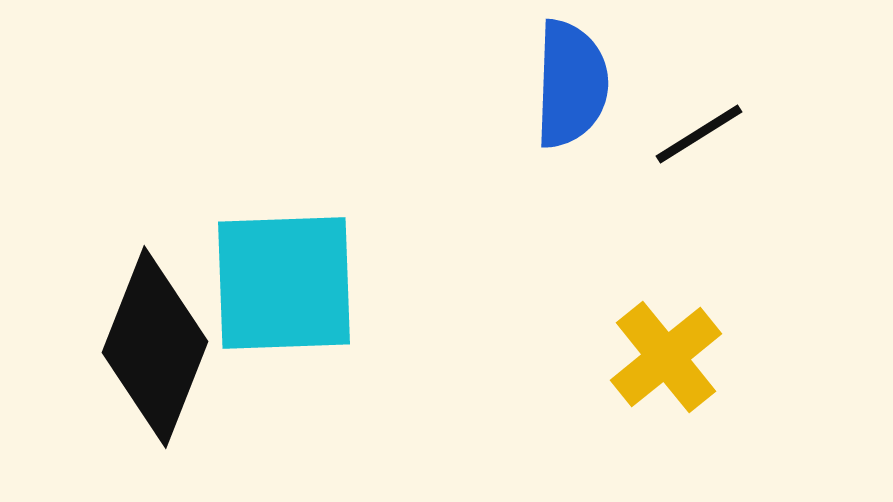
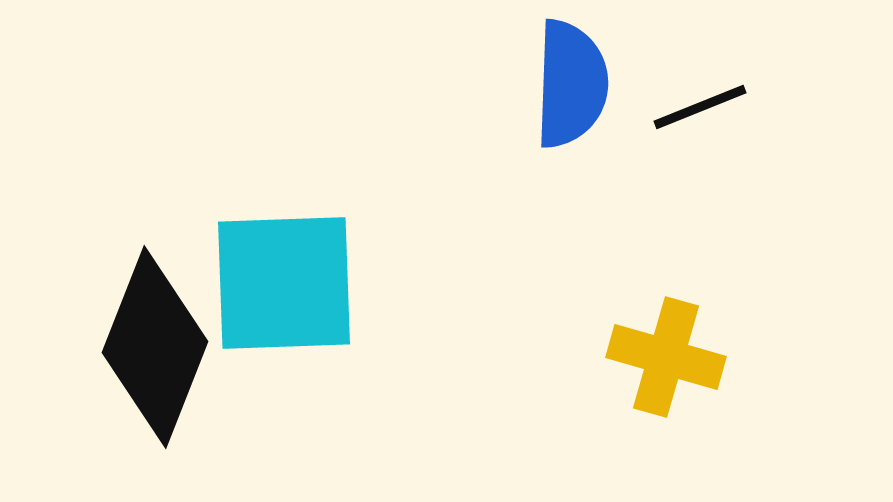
black line: moved 1 px right, 27 px up; rotated 10 degrees clockwise
yellow cross: rotated 35 degrees counterclockwise
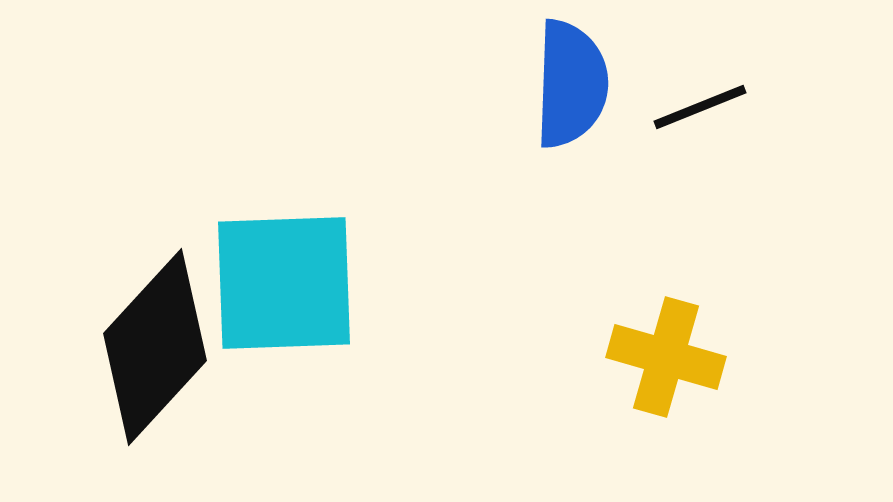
black diamond: rotated 21 degrees clockwise
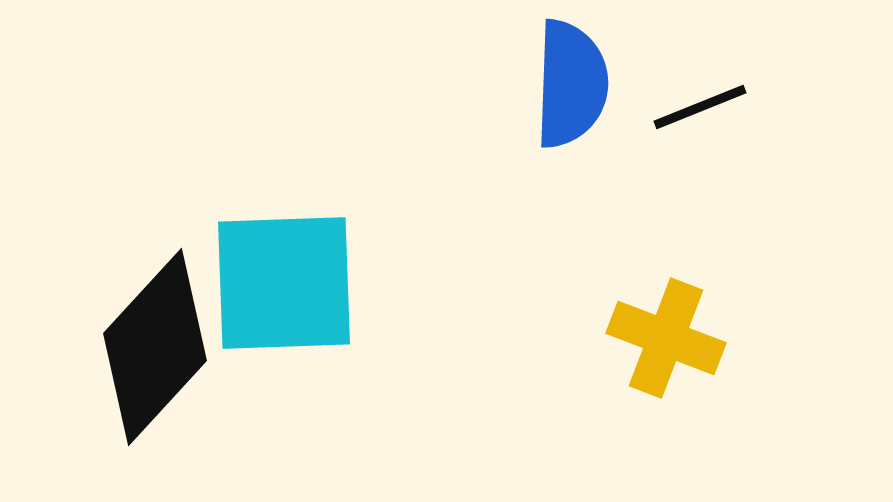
yellow cross: moved 19 px up; rotated 5 degrees clockwise
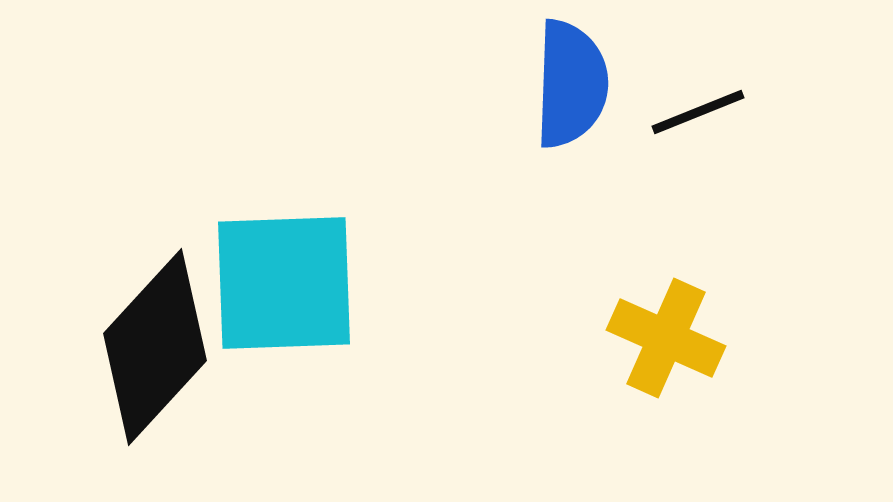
black line: moved 2 px left, 5 px down
yellow cross: rotated 3 degrees clockwise
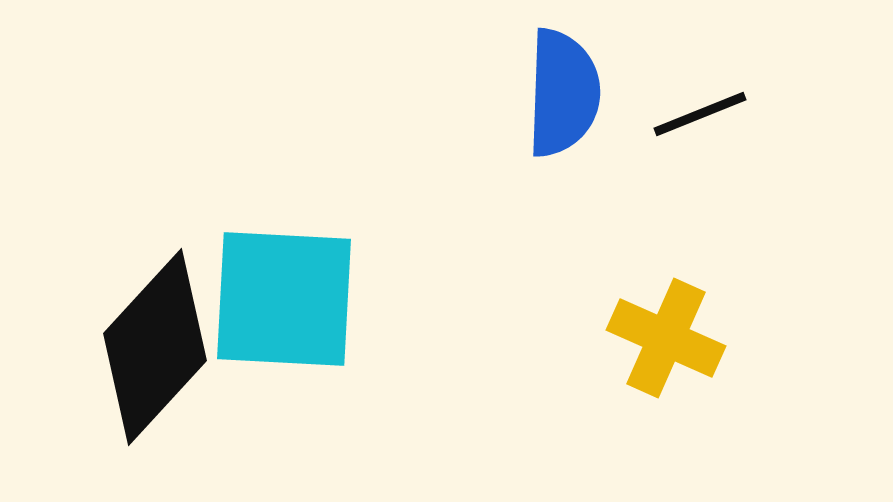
blue semicircle: moved 8 px left, 9 px down
black line: moved 2 px right, 2 px down
cyan square: moved 16 px down; rotated 5 degrees clockwise
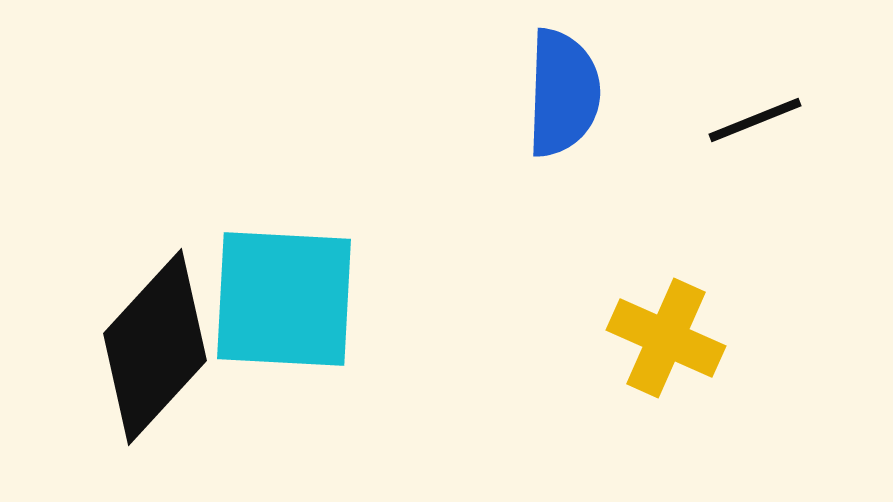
black line: moved 55 px right, 6 px down
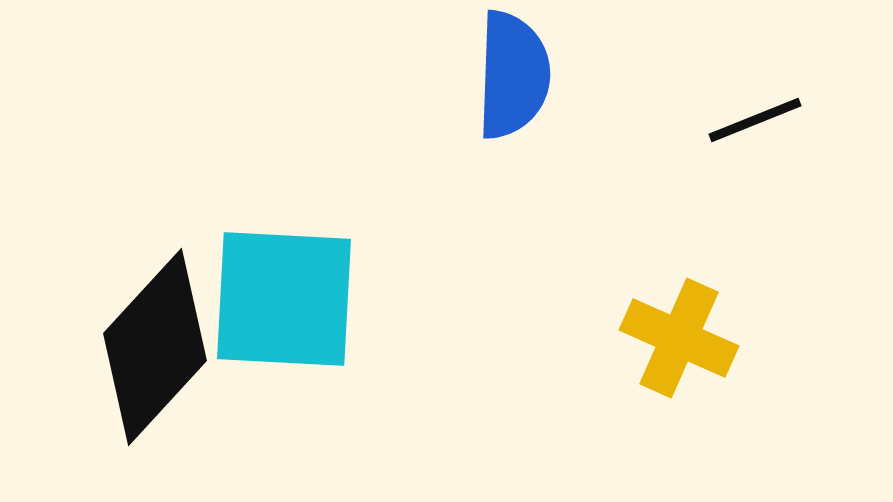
blue semicircle: moved 50 px left, 18 px up
yellow cross: moved 13 px right
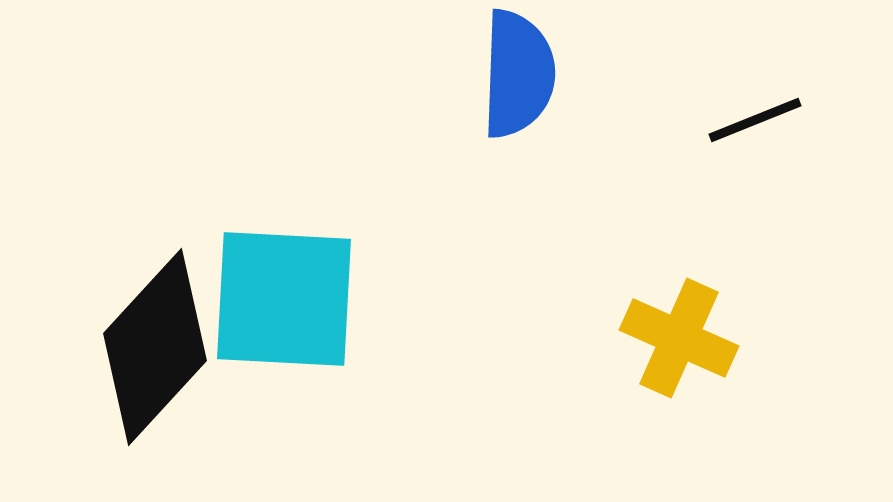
blue semicircle: moved 5 px right, 1 px up
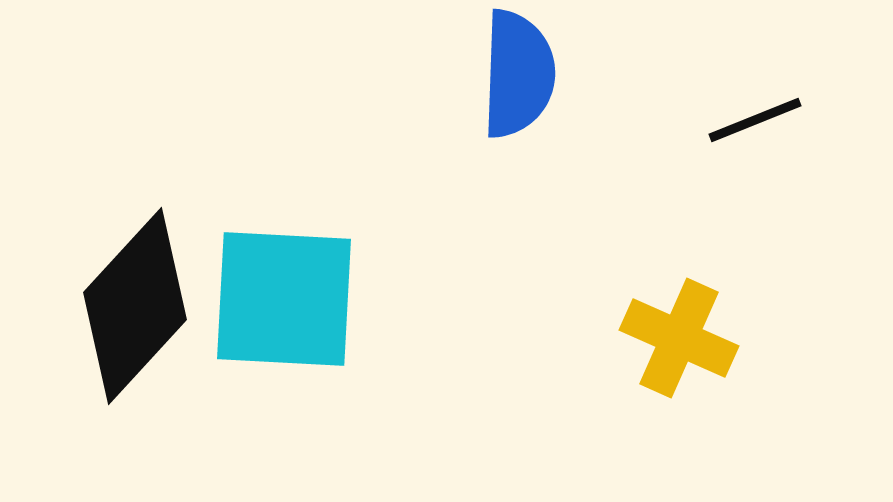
black diamond: moved 20 px left, 41 px up
